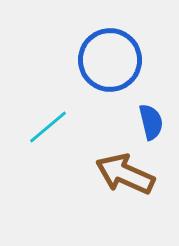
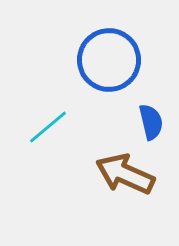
blue circle: moved 1 px left
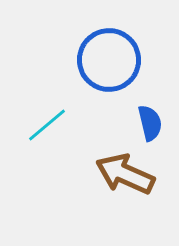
blue semicircle: moved 1 px left, 1 px down
cyan line: moved 1 px left, 2 px up
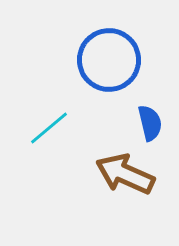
cyan line: moved 2 px right, 3 px down
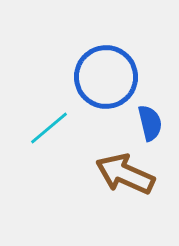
blue circle: moved 3 px left, 17 px down
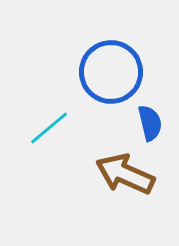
blue circle: moved 5 px right, 5 px up
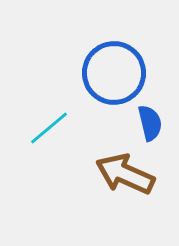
blue circle: moved 3 px right, 1 px down
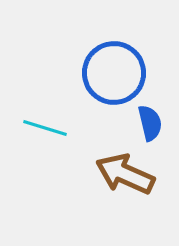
cyan line: moved 4 px left; rotated 57 degrees clockwise
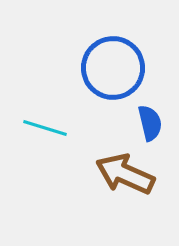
blue circle: moved 1 px left, 5 px up
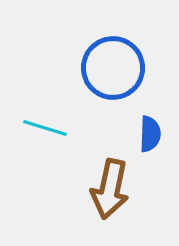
blue semicircle: moved 11 px down; rotated 15 degrees clockwise
brown arrow: moved 15 px left, 15 px down; rotated 102 degrees counterclockwise
